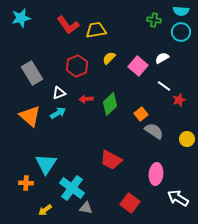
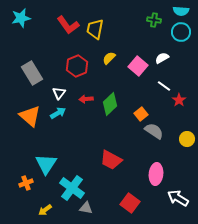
yellow trapezoid: moved 1 px left, 1 px up; rotated 70 degrees counterclockwise
white triangle: rotated 32 degrees counterclockwise
red star: rotated 16 degrees counterclockwise
orange cross: rotated 24 degrees counterclockwise
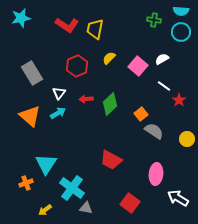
red L-shape: moved 1 px left; rotated 20 degrees counterclockwise
white semicircle: moved 1 px down
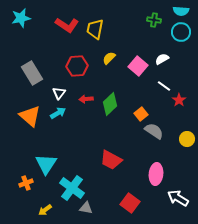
red hexagon: rotated 20 degrees clockwise
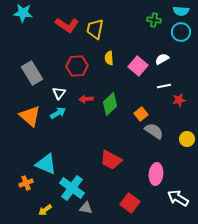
cyan star: moved 2 px right, 5 px up; rotated 18 degrees clockwise
yellow semicircle: rotated 48 degrees counterclockwise
white line: rotated 48 degrees counterclockwise
red star: rotated 24 degrees clockwise
cyan triangle: rotated 40 degrees counterclockwise
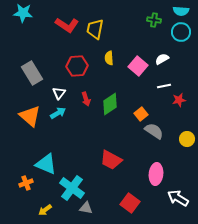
red arrow: rotated 104 degrees counterclockwise
green diamond: rotated 10 degrees clockwise
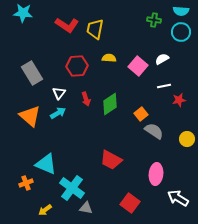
yellow semicircle: rotated 96 degrees clockwise
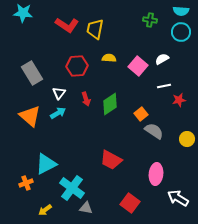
green cross: moved 4 px left
cyan triangle: rotated 50 degrees counterclockwise
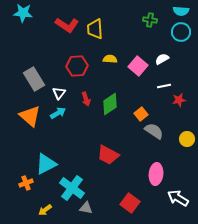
yellow trapezoid: rotated 15 degrees counterclockwise
yellow semicircle: moved 1 px right, 1 px down
gray rectangle: moved 2 px right, 6 px down
red trapezoid: moved 3 px left, 5 px up
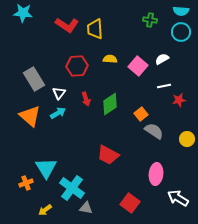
cyan triangle: moved 4 px down; rotated 35 degrees counterclockwise
